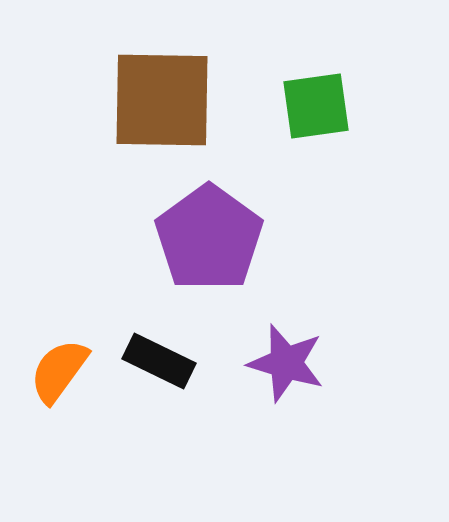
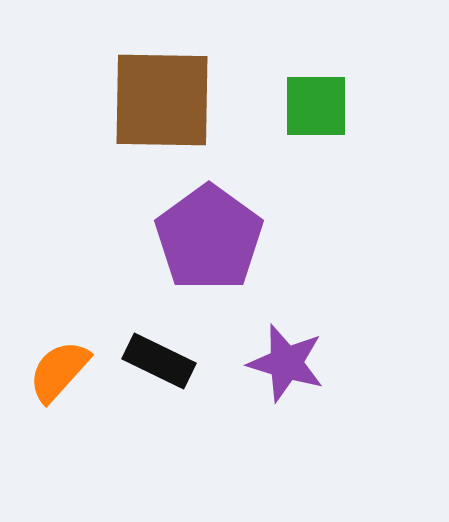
green square: rotated 8 degrees clockwise
orange semicircle: rotated 6 degrees clockwise
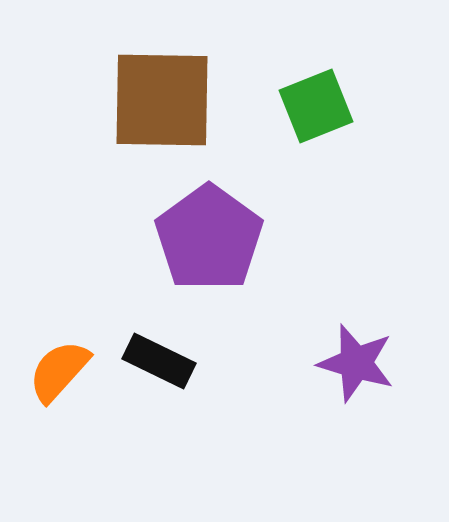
green square: rotated 22 degrees counterclockwise
purple star: moved 70 px right
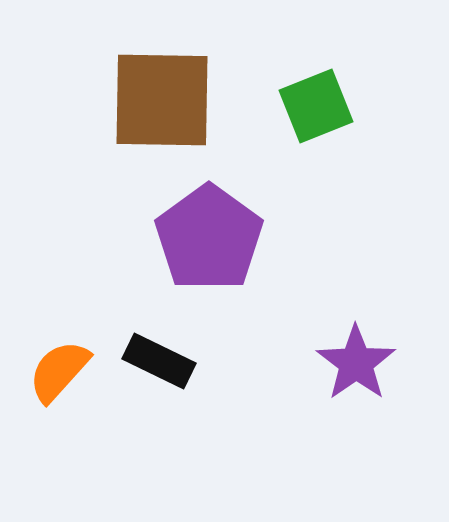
purple star: rotated 20 degrees clockwise
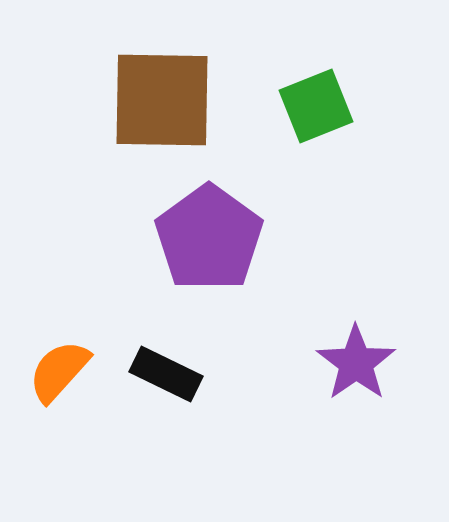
black rectangle: moved 7 px right, 13 px down
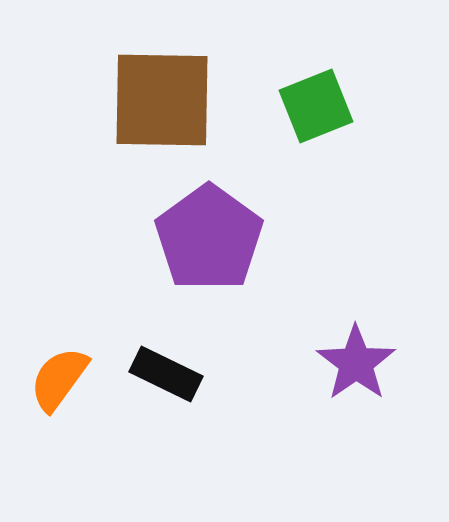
orange semicircle: moved 8 px down; rotated 6 degrees counterclockwise
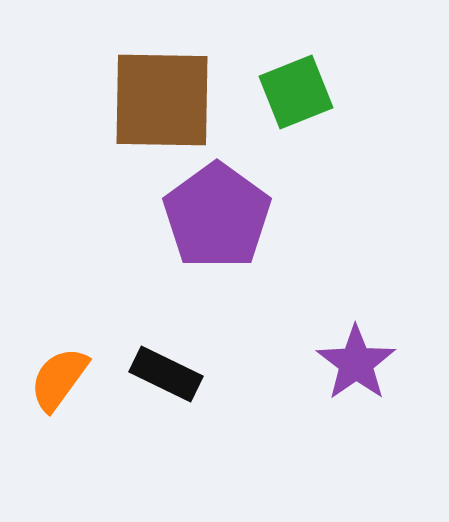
green square: moved 20 px left, 14 px up
purple pentagon: moved 8 px right, 22 px up
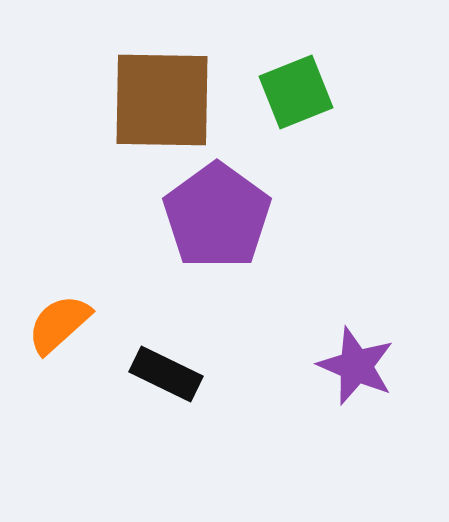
purple star: moved 3 px down; rotated 14 degrees counterclockwise
orange semicircle: moved 55 px up; rotated 12 degrees clockwise
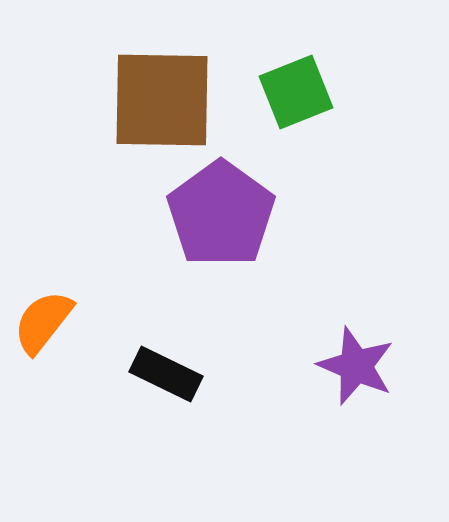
purple pentagon: moved 4 px right, 2 px up
orange semicircle: moved 16 px left, 2 px up; rotated 10 degrees counterclockwise
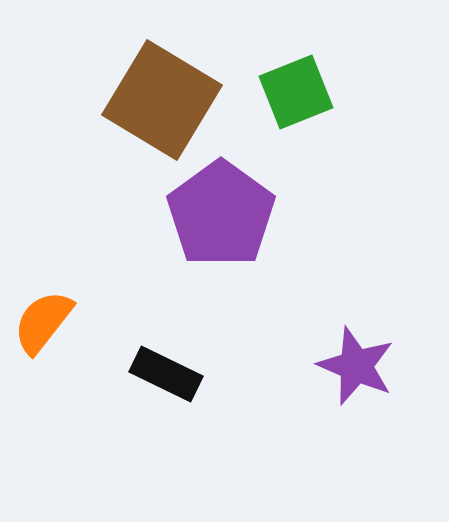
brown square: rotated 30 degrees clockwise
